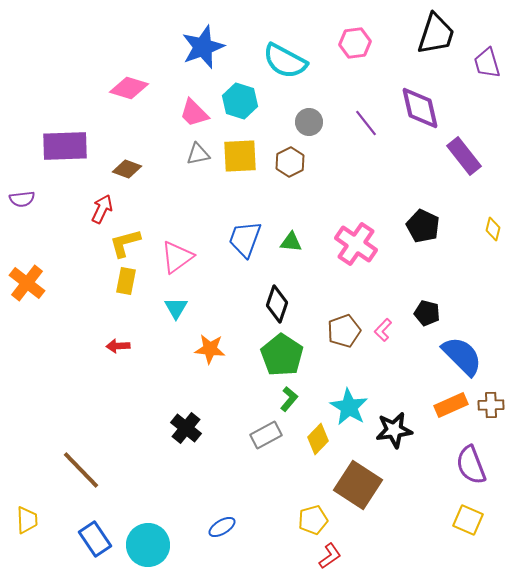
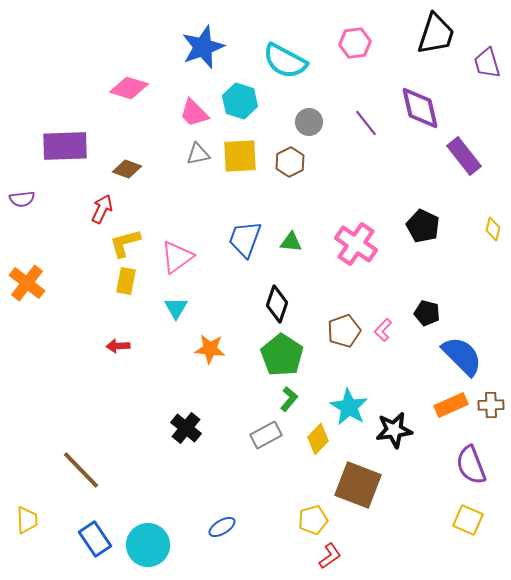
brown square at (358, 485): rotated 12 degrees counterclockwise
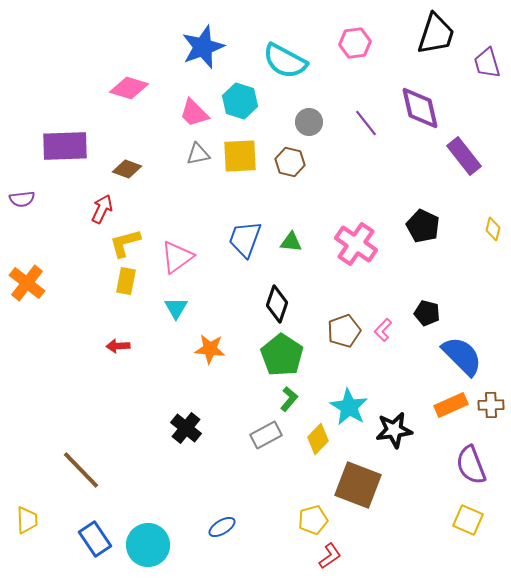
brown hexagon at (290, 162): rotated 20 degrees counterclockwise
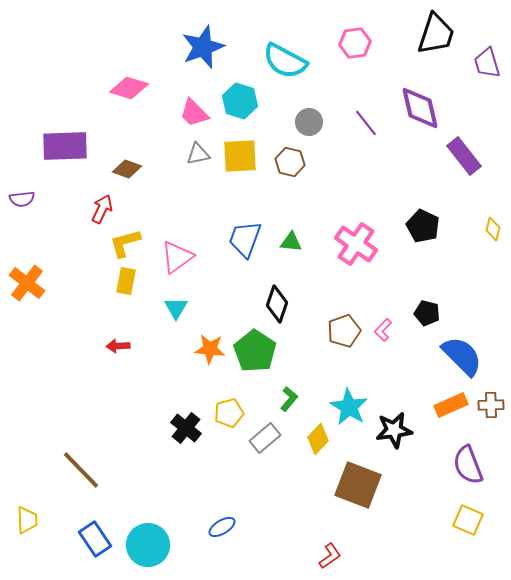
green pentagon at (282, 355): moved 27 px left, 4 px up
gray rectangle at (266, 435): moved 1 px left, 3 px down; rotated 12 degrees counterclockwise
purple semicircle at (471, 465): moved 3 px left
yellow pentagon at (313, 520): moved 84 px left, 107 px up
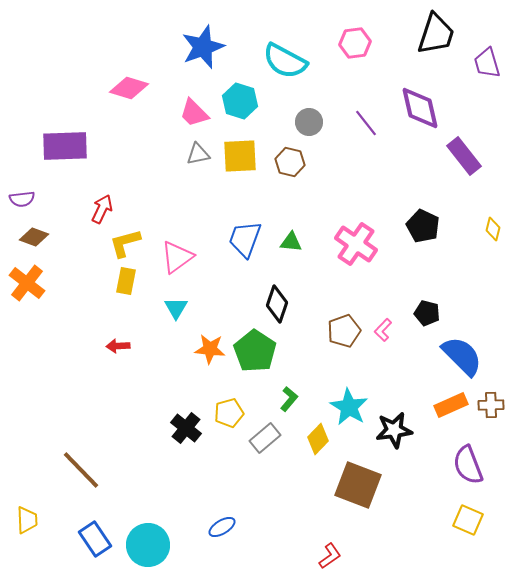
brown diamond at (127, 169): moved 93 px left, 68 px down
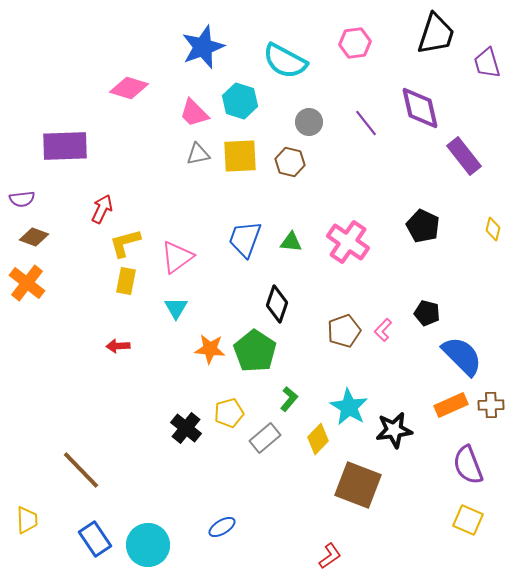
pink cross at (356, 244): moved 8 px left, 2 px up
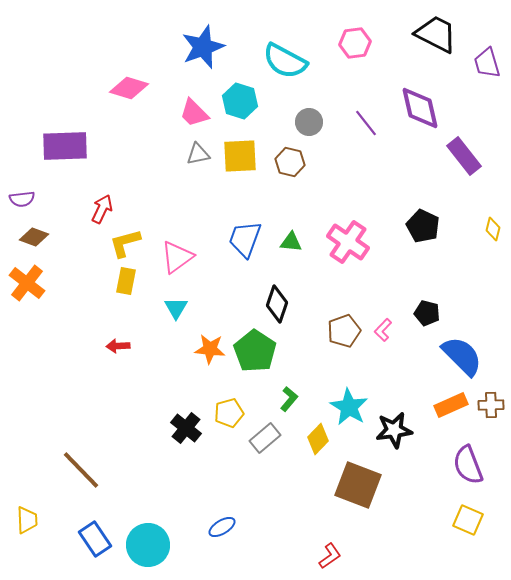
black trapezoid at (436, 34): rotated 81 degrees counterclockwise
